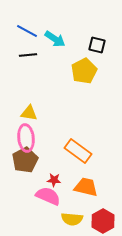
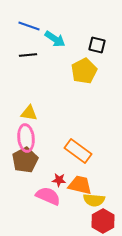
blue line: moved 2 px right, 5 px up; rotated 10 degrees counterclockwise
red star: moved 5 px right
orange trapezoid: moved 6 px left, 2 px up
yellow semicircle: moved 22 px right, 19 px up
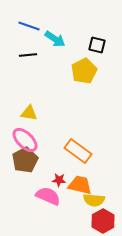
pink ellipse: moved 1 px left, 2 px down; rotated 40 degrees counterclockwise
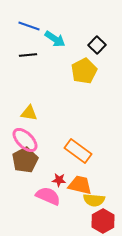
black square: rotated 30 degrees clockwise
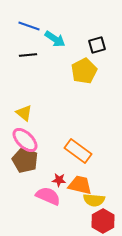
black square: rotated 30 degrees clockwise
yellow triangle: moved 5 px left; rotated 30 degrees clockwise
brown pentagon: rotated 20 degrees counterclockwise
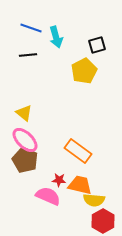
blue line: moved 2 px right, 2 px down
cyan arrow: moved 1 px right, 2 px up; rotated 40 degrees clockwise
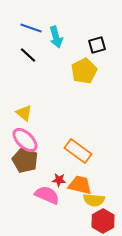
black line: rotated 48 degrees clockwise
pink semicircle: moved 1 px left, 1 px up
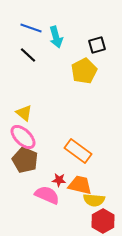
pink ellipse: moved 2 px left, 3 px up
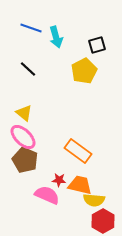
black line: moved 14 px down
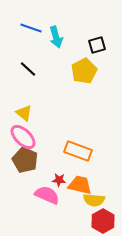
orange rectangle: rotated 16 degrees counterclockwise
